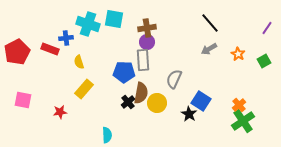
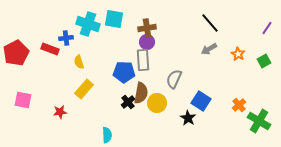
red pentagon: moved 1 px left, 1 px down
black star: moved 1 px left, 4 px down
green cross: moved 16 px right; rotated 25 degrees counterclockwise
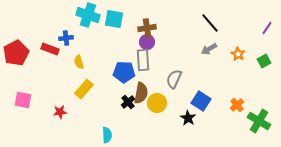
cyan cross: moved 9 px up
orange cross: moved 2 px left
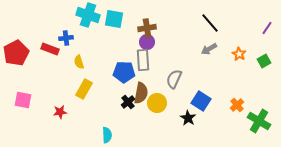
orange star: moved 1 px right
yellow rectangle: rotated 12 degrees counterclockwise
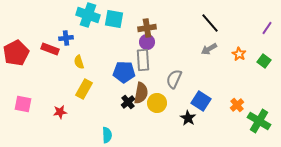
green square: rotated 24 degrees counterclockwise
pink square: moved 4 px down
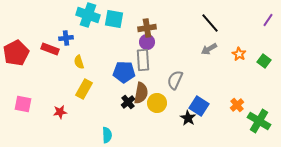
purple line: moved 1 px right, 8 px up
gray semicircle: moved 1 px right, 1 px down
blue square: moved 2 px left, 5 px down
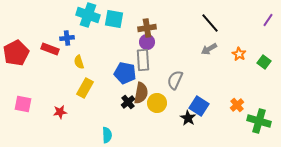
blue cross: moved 1 px right
green square: moved 1 px down
blue pentagon: moved 1 px right, 1 px down; rotated 10 degrees clockwise
yellow rectangle: moved 1 px right, 1 px up
green cross: rotated 15 degrees counterclockwise
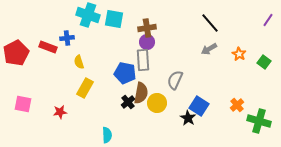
red rectangle: moved 2 px left, 2 px up
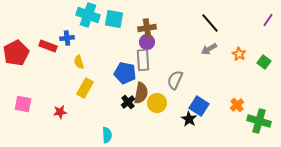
red rectangle: moved 1 px up
black star: moved 1 px right, 1 px down
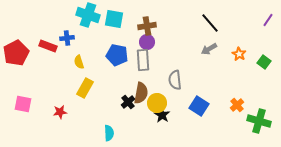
brown cross: moved 2 px up
blue pentagon: moved 8 px left, 18 px up
gray semicircle: rotated 30 degrees counterclockwise
black star: moved 27 px left, 4 px up
cyan semicircle: moved 2 px right, 2 px up
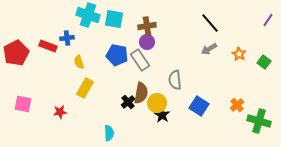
gray rectangle: moved 3 px left; rotated 30 degrees counterclockwise
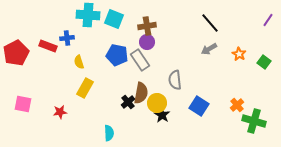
cyan cross: rotated 15 degrees counterclockwise
cyan square: rotated 12 degrees clockwise
green cross: moved 5 px left
